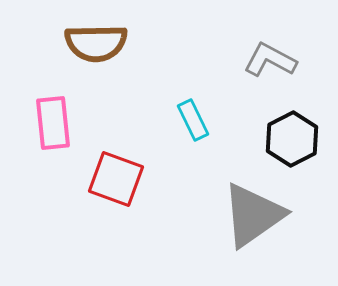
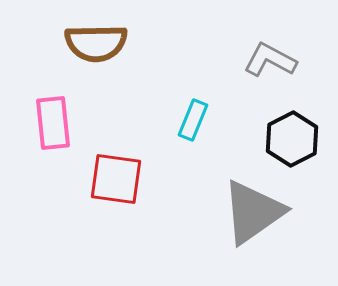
cyan rectangle: rotated 48 degrees clockwise
red square: rotated 12 degrees counterclockwise
gray triangle: moved 3 px up
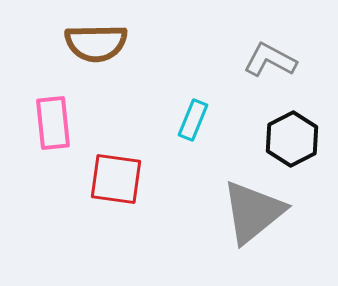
gray triangle: rotated 4 degrees counterclockwise
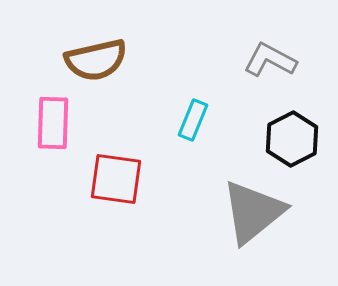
brown semicircle: moved 17 px down; rotated 12 degrees counterclockwise
pink rectangle: rotated 8 degrees clockwise
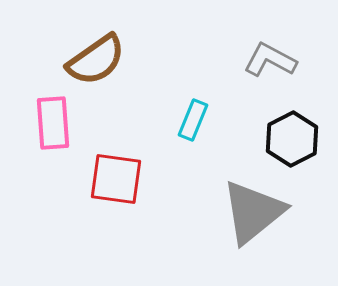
brown semicircle: rotated 22 degrees counterclockwise
pink rectangle: rotated 6 degrees counterclockwise
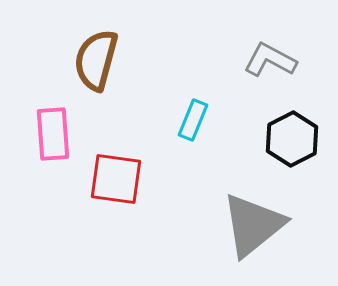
brown semicircle: rotated 140 degrees clockwise
pink rectangle: moved 11 px down
gray triangle: moved 13 px down
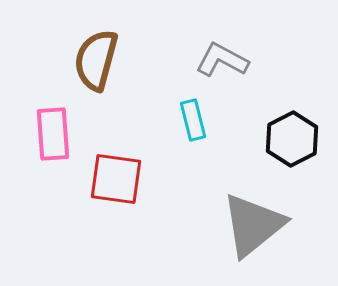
gray L-shape: moved 48 px left
cyan rectangle: rotated 36 degrees counterclockwise
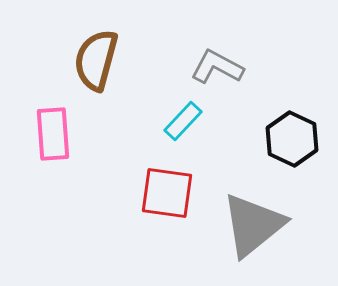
gray L-shape: moved 5 px left, 7 px down
cyan rectangle: moved 10 px left, 1 px down; rotated 57 degrees clockwise
black hexagon: rotated 8 degrees counterclockwise
red square: moved 51 px right, 14 px down
